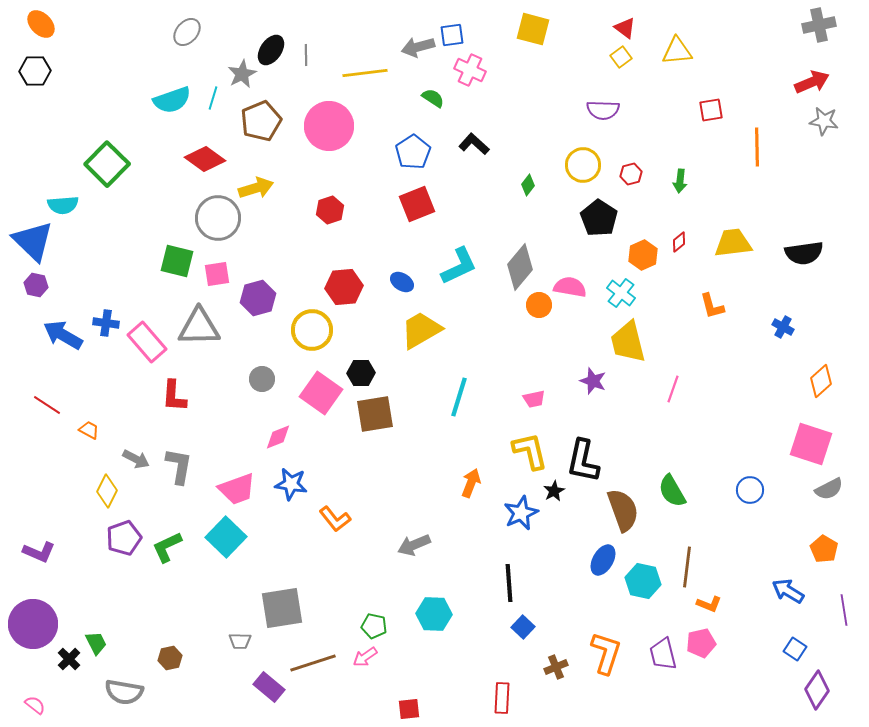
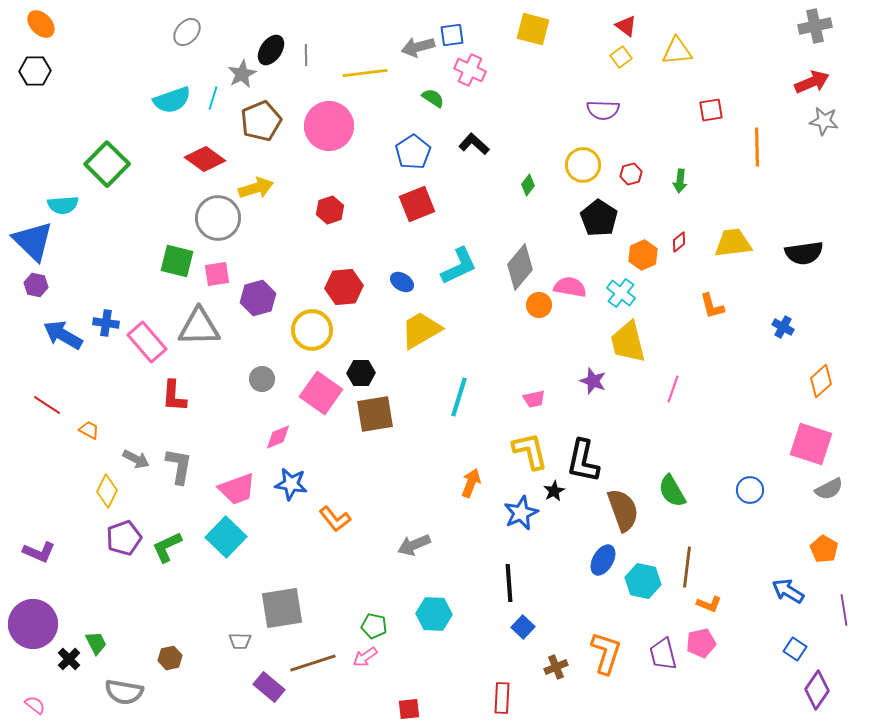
gray cross at (819, 25): moved 4 px left, 1 px down
red triangle at (625, 28): moved 1 px right, 2 px up
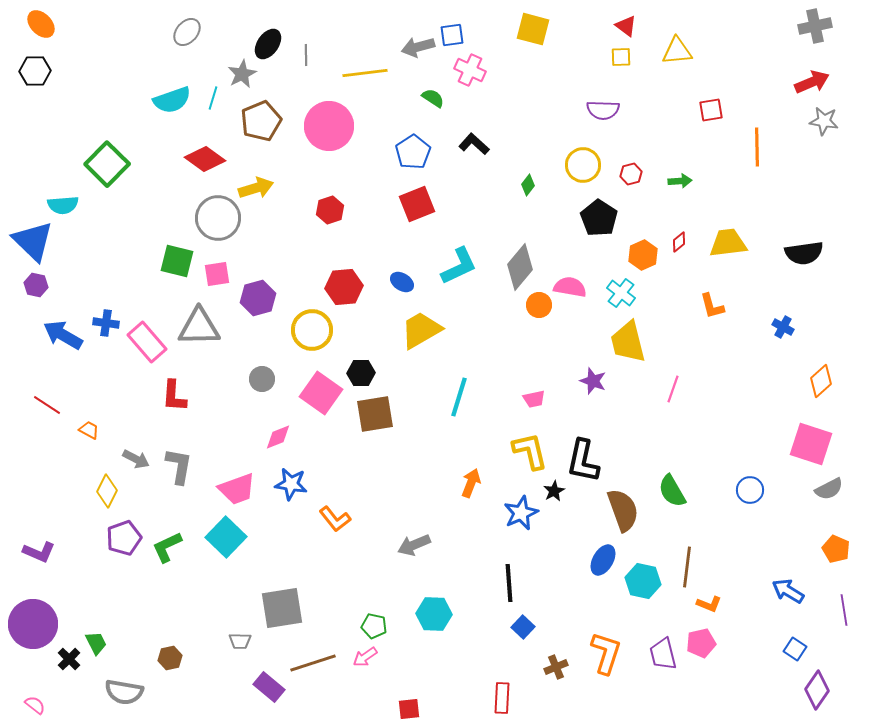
black ellipse at (271, 50): moved 3 px left, 6 px up
yellow square at (621, 57): rotated 35 degrees clockwise
green arrow at (680, 181): rotated 100 degrees counterclockwise
yellow trapezoid at (733, 243): moved 5 px left
orange pentagon at (824, 549): moved 12 px right; rotated 8 degrees counterclockwise
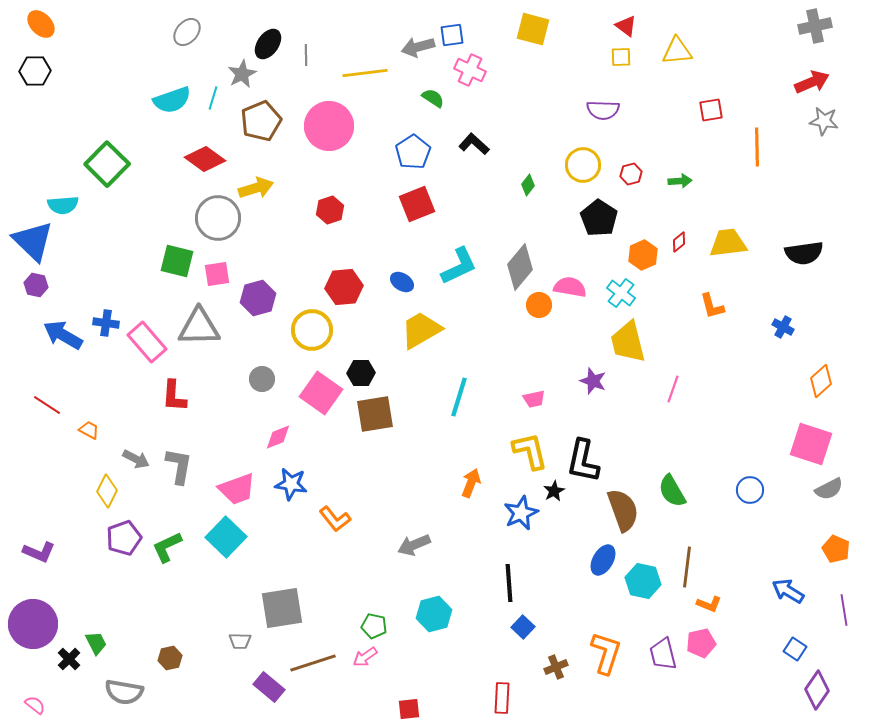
cyan hexagon at (434, 614): rotated 16 degrees counterclockwise
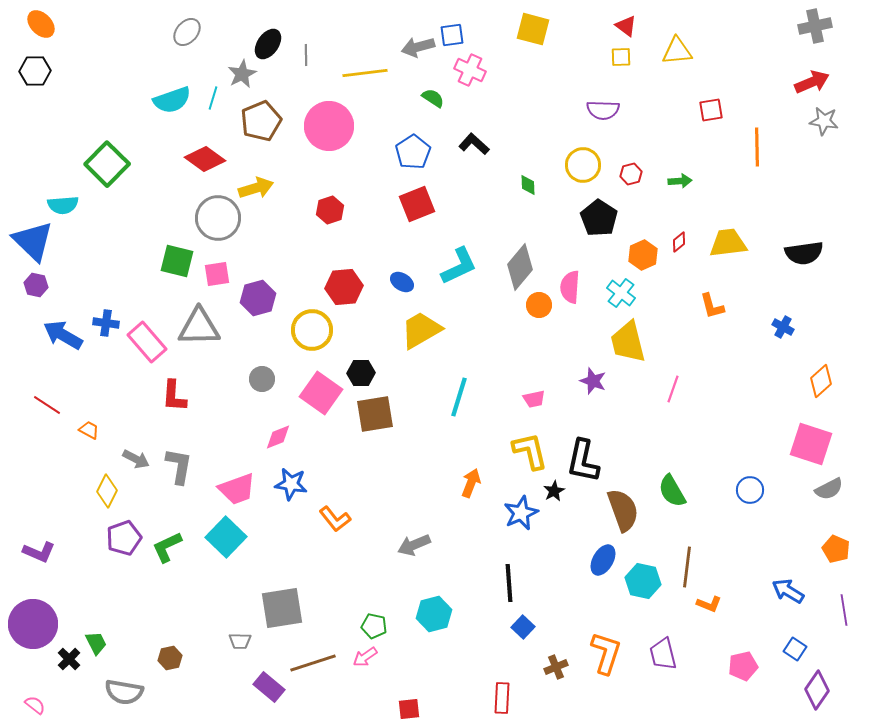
green diamond at (528, 185): rotated 40 degrees counterclockwise
pink semicircle at (570, 287): rotated 96 degrees counterclockwise
pink pentagon at (701, 643): moved 42 px right, 23 px down
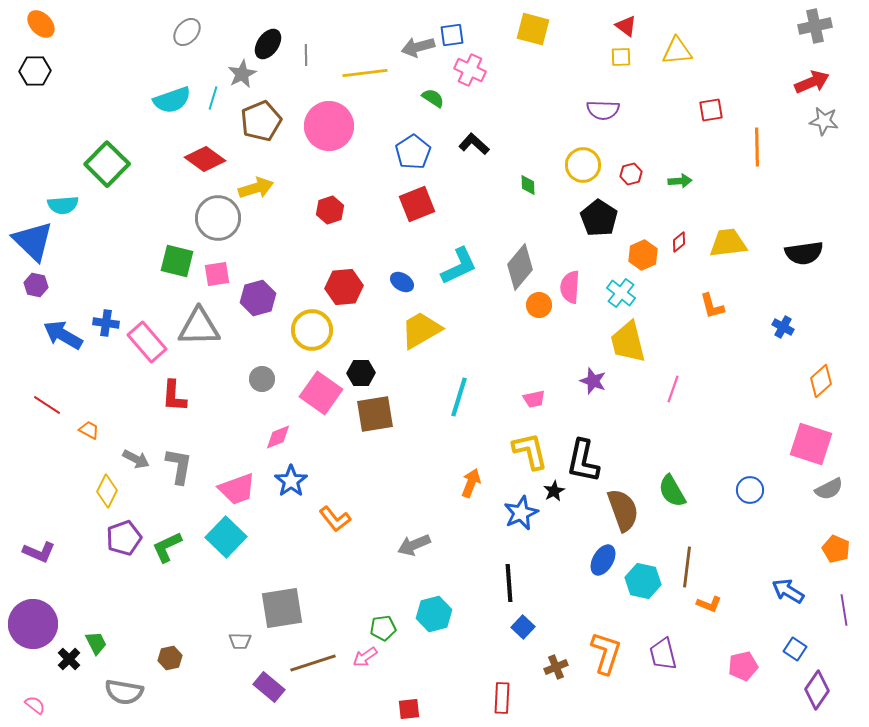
blue star at (291, 484): moved 3 px up; rotated 28 degrees clockwise
green pentagon at (374, 626): moved 9 px right, 2 px down; rotated 20 degrees counterclockwise
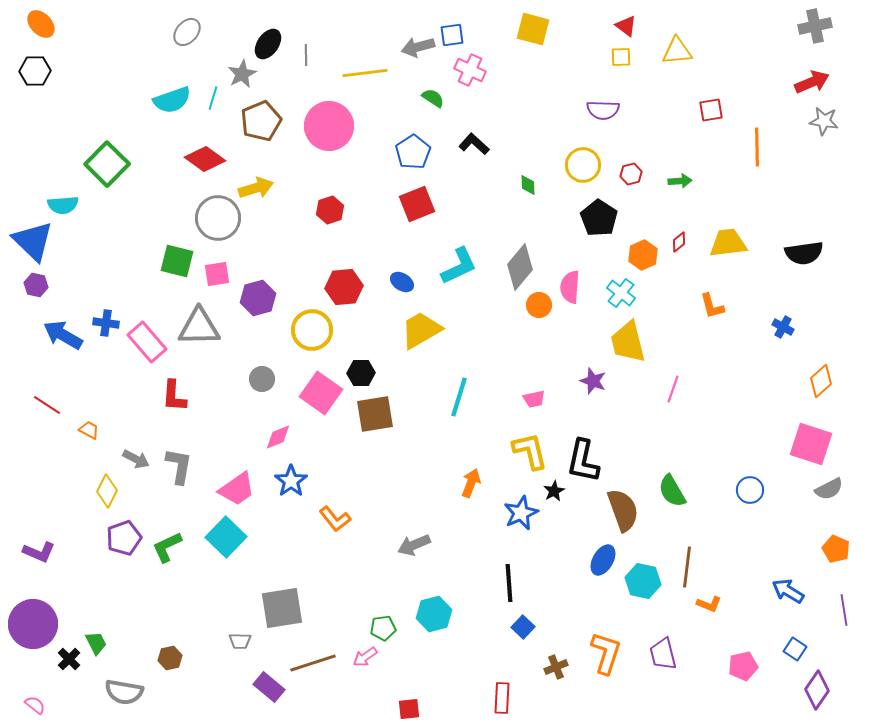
pink trapezoid at (237, 489): rotated 15 degrees counterclockwise
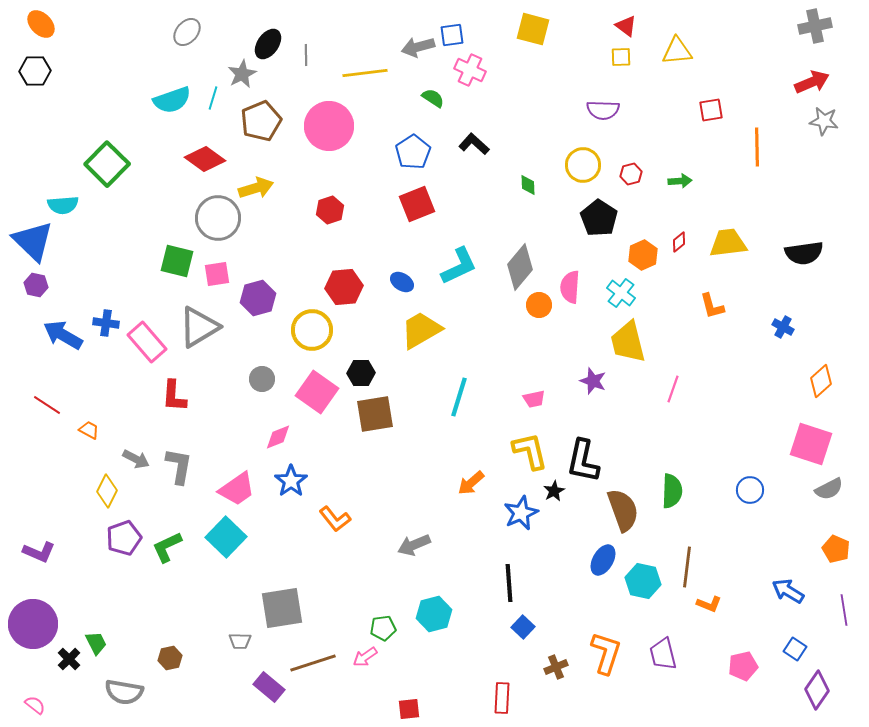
gray triangle at (199, 327): rotated 30 degrees counterclockwise
pink square at (321, 393): moved 4 px left, 1 px up
orange arrow at (471, 483): rotated 152 degrees counterclockwise
green semicircle at (672, 491): rotated 148 degrees counterclockwise
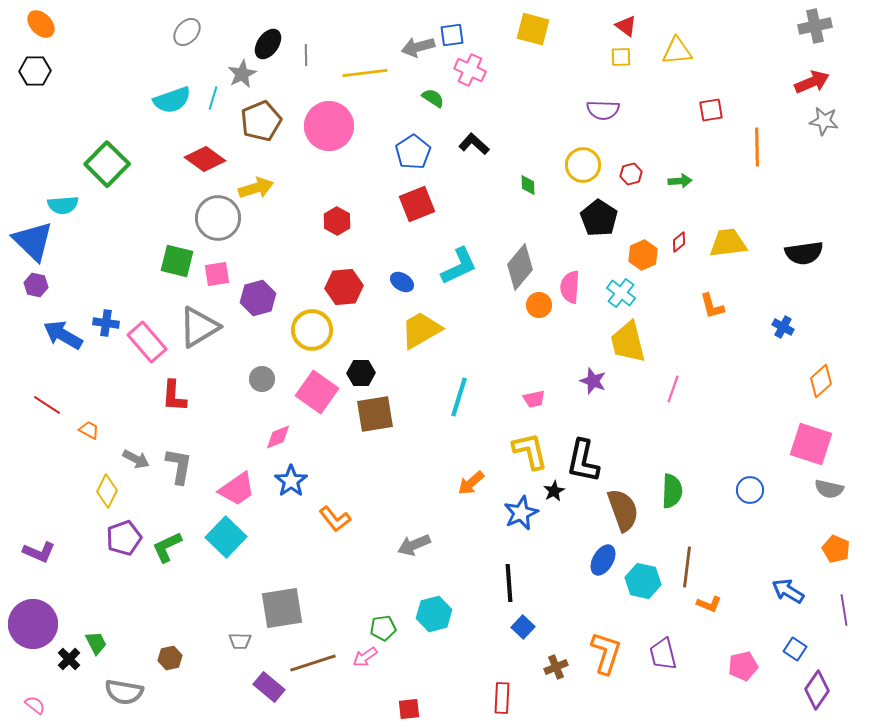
red hexagon at (330, 210): moved 7 px right, 11 px down; rotated 12 degrees counterclockwise
gray semicircle at (829, 489): rotated 40 degrees clockwise
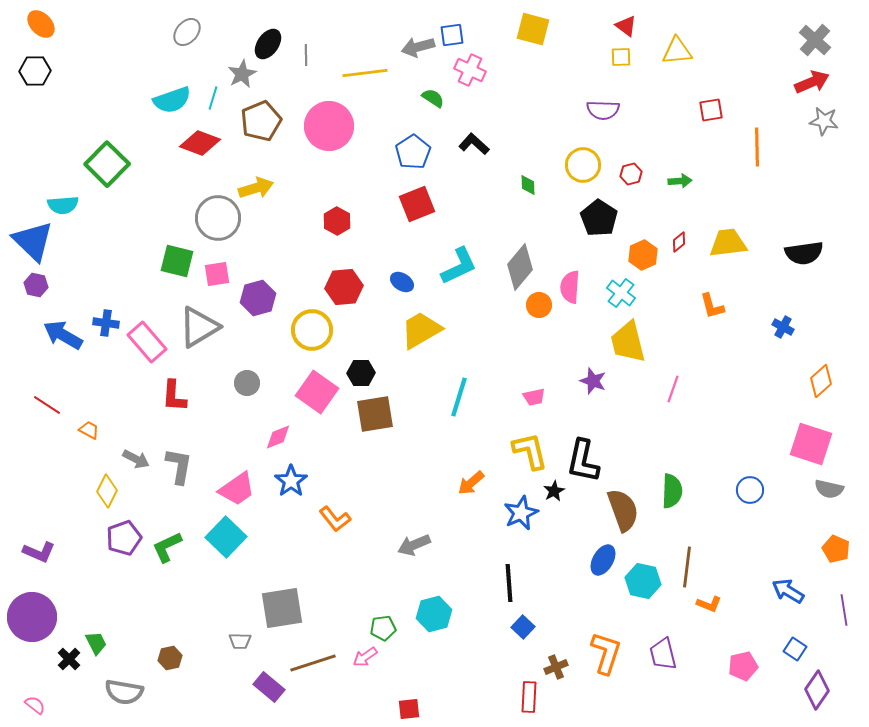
gray cross at (815, 26): moved 14 px down; rotated 36 degrees counterclockwise
red diamond at (205, 159): moved 5 px left, 16 px up; rotated 15 degrees counterclockwise
gray circle at (262, 379): moved 15 px left, 4 px down
pink trapezoid at (534, 399): moved 2 px up
purple circle at (33, 624): moved 1 px left, 7 px up
red rectangle at (502, 698): moved 27 px right, 1 px up
